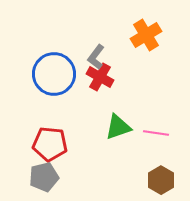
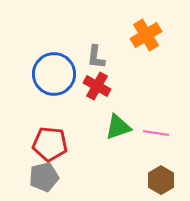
gray L-shape: rotated 30 degrees counterclockwise
red cross: moved 3 px left, 9 px down
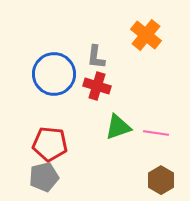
orange cross: rotated 20 degrees counterclockwise
red cross: rotated 12 degrees counterclockwise
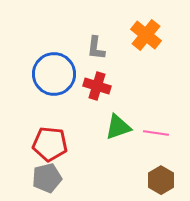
gray L-shape: moved 9 px up
gray pentagon: moved 3 px right, 1 px down
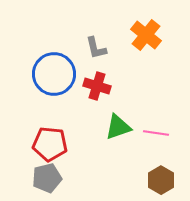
gray L-shape: rotated 20 degrees counterclockwise
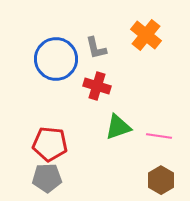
blue circle: moved 2 px right, 15 px up
pink line: moved 3 px right, 3 px down
gray pentagon: rotated 12 degrees clockwise
